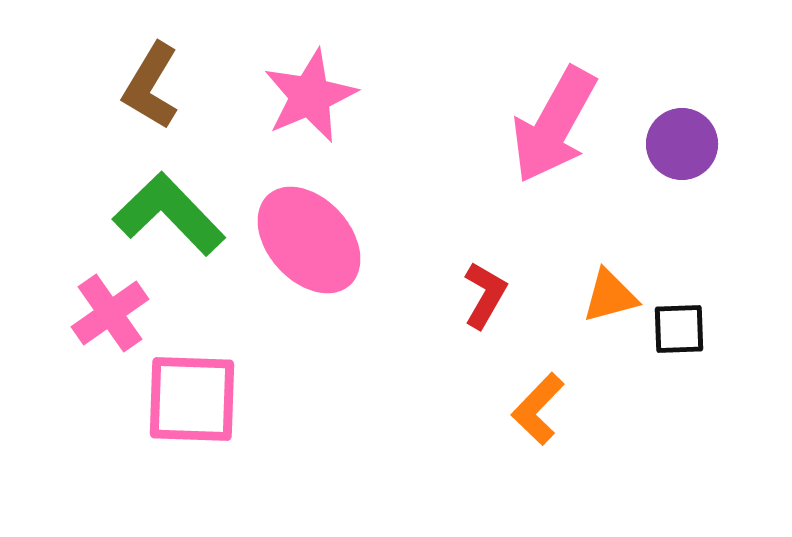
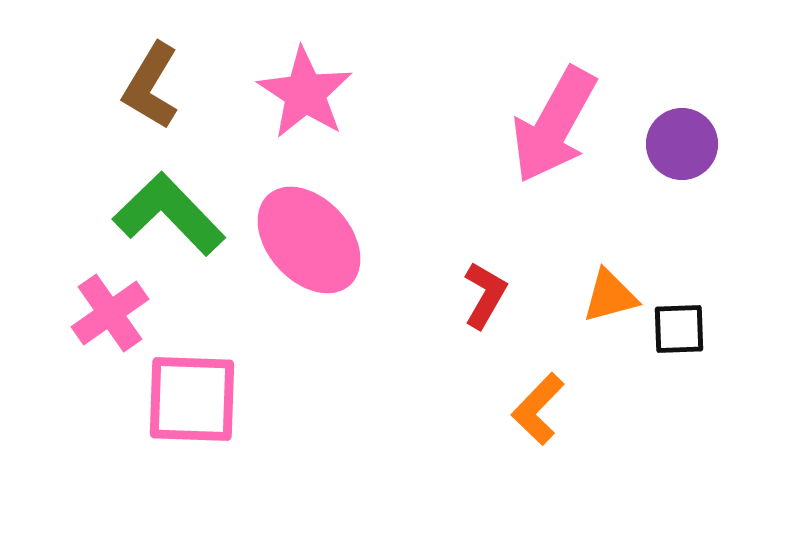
pink star: moved 5 px left, 3 px up; rotated 16 degrees counterclockwise
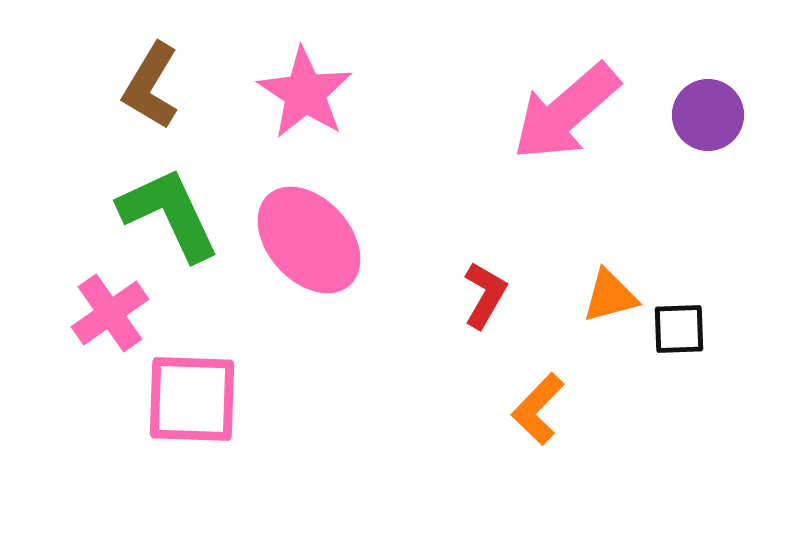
pink arrow: moved 12 px right, 13 px up; rotated 20 degrees clockwise
purple circle: moved 26 px right, 29 px up
green L-shape: rotated 19 degrees clockwise
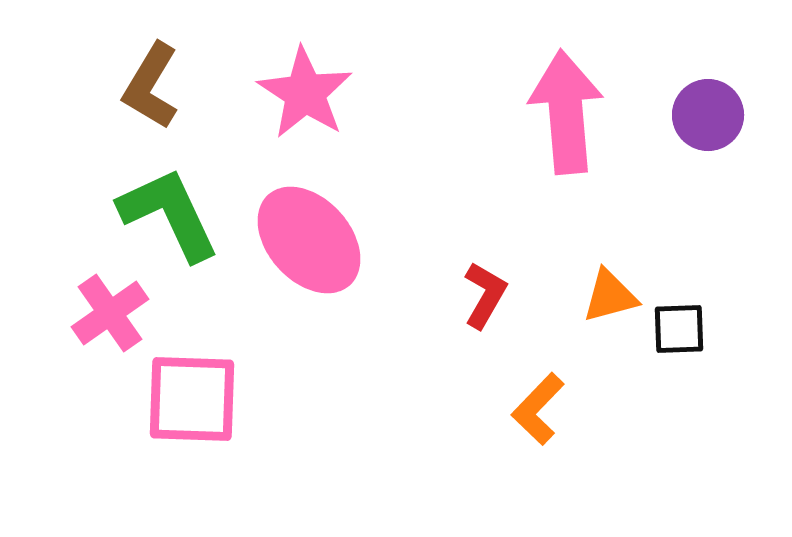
pink arrow: rotated 126 degrees clockwise
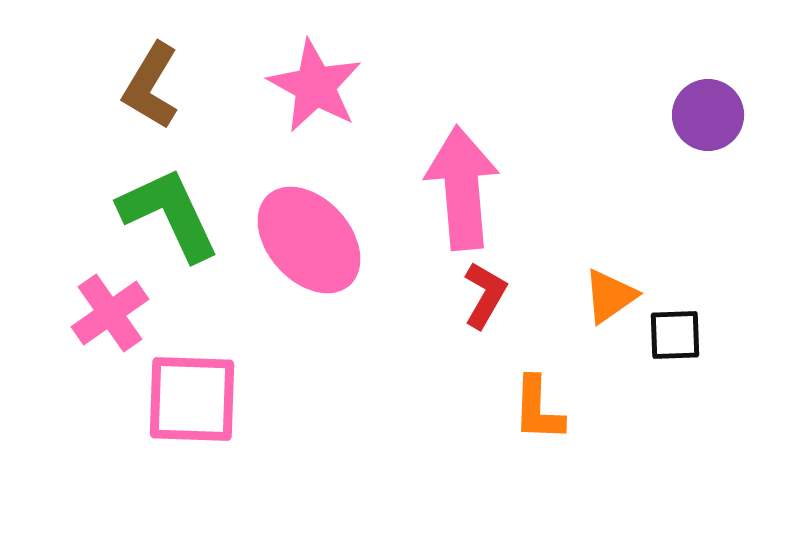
pink star: moved 10 px right, 7 px up; rotated 4 degrees counterclockwise
pink arrow: moved 104 px left, 76 px down
orange triangle: rotated 20 degrees counterclockwise
black square: moved 4 px left, 6 px down
orange L-shape: rotated 42 degrees counterclockwise
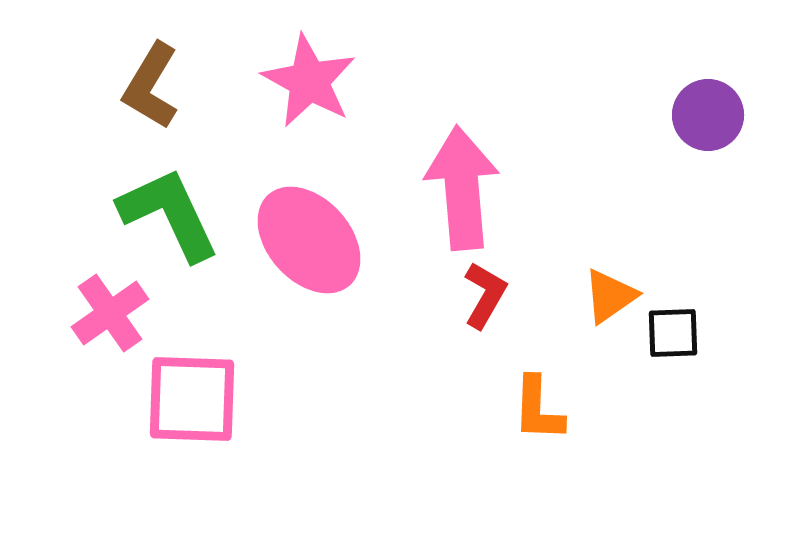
pink star: moved 6 px left, 5 px up
black square: moved 2 px left, 2 px up
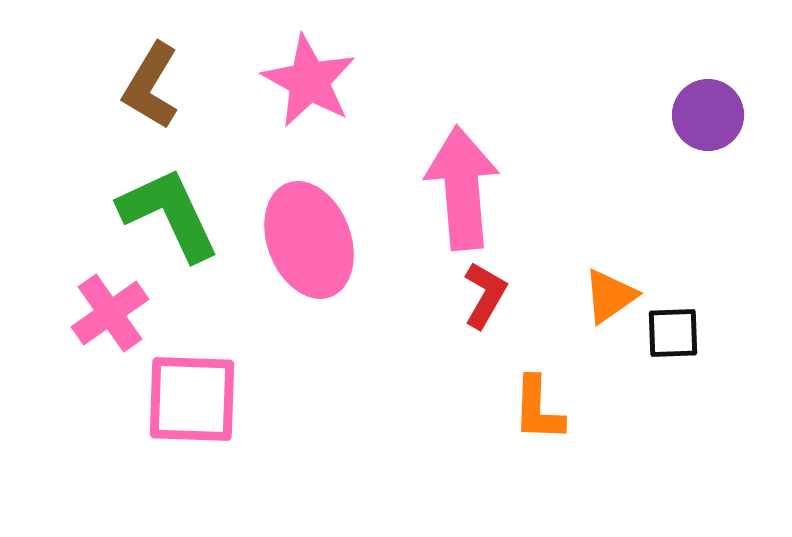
pink ellipse: rotated 21 degrees clockwise
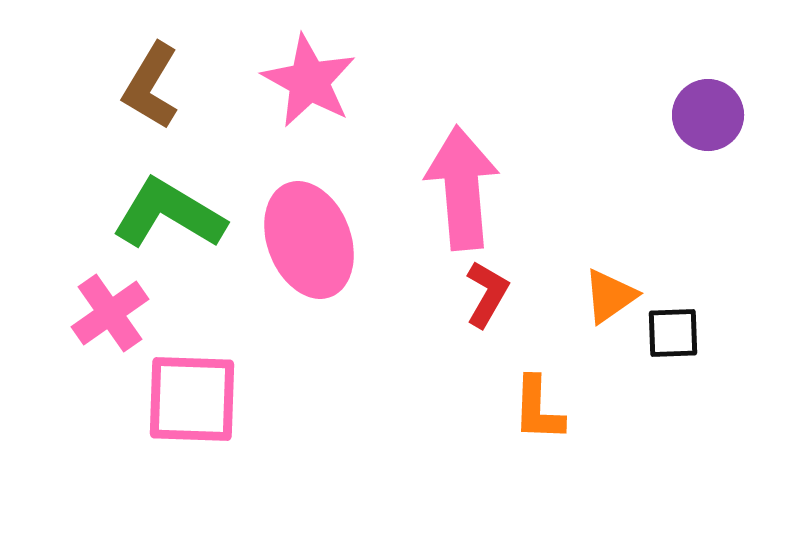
green L-shape: rotated 34 degrees counterclockwise
red L-shape: moved 2 px right, 1 px up
